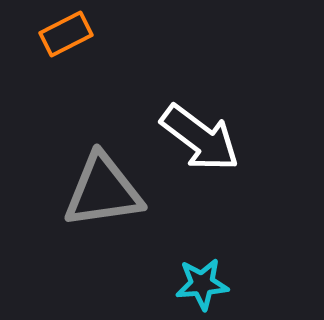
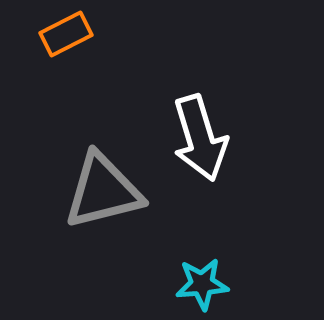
white arrow: rotated 36 degrees clockwise
gray triangle: rotated 6 degrees counterclockwise
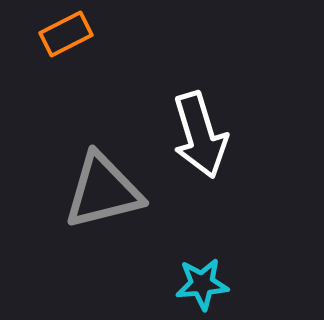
white arrow: moved 3 px up
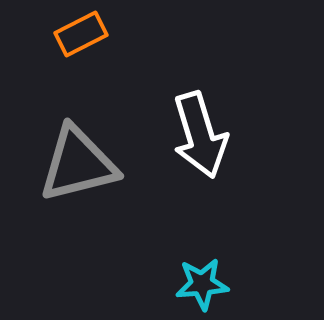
orange rectangle: moved 15 px right
gray triangle: moved 25 px left, 27 px up
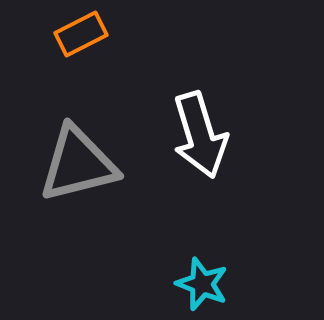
cyan star: rotated 26 degrees clockwise
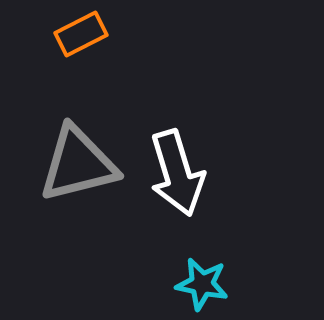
white arrow: moved 23 px left, 38 px down
cyan star: rotated 10 degrees counterclockwise
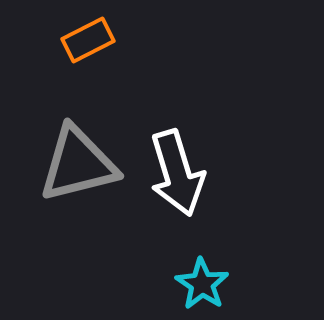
orange rectangle: moved 7 px right, 6 px down
cyan star: rotated 22 degrees clockwise
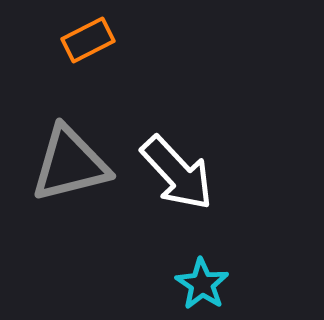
gray triangle: moved 8 px left
white arrow: rotated 26 degrees counterclockwise
